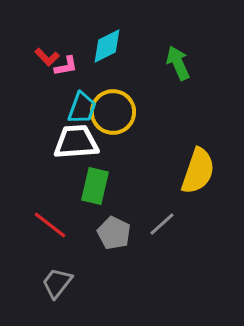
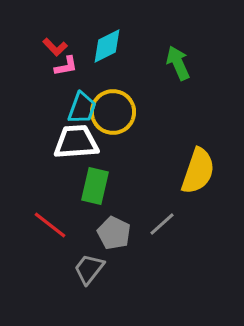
red L-shape: moved 8 px right, 10 px up
gray trapezoid: moved 32 px right, 14 px up
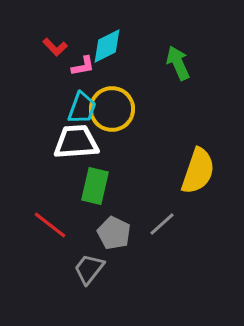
pink L-shape: moved 17 px right
yellow circle: moved 1 px left, 3 px up
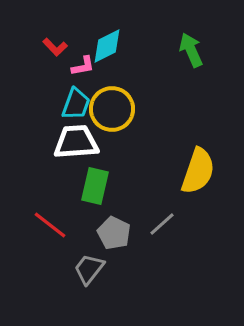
green arrow: moved 13 px right, 13 px up
cyan trapezoid: moved 6 px left, 4 px up
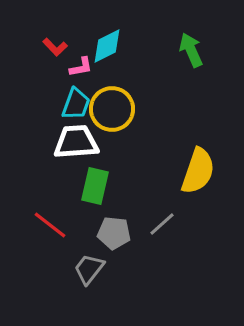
pink L-shape: moved 2 px left, 1 px down
gray pentagon: rotated 20 degrees counterclockwise
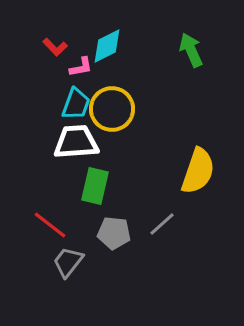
gray trapezoid: moved 21 px left, 7 px up
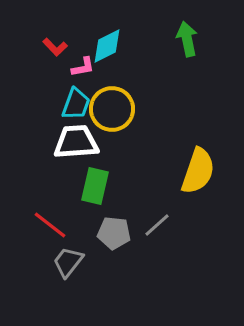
green arrow: moved 4 px left, 11 px up; rotated 12 degrees clockwise
pink L-shape: moved 2 px right
gray line: moved 5 px left, 1 px down
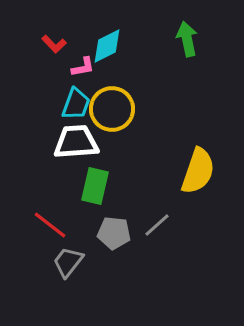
red L-shape: moved 1 px left, 3 px up
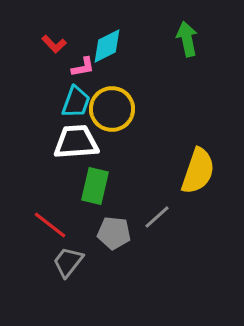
cyan trapezoid: moved 2 px up
gray line: moved 8 px up
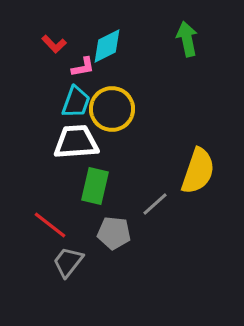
gray line: moved 2 px left, 13 px up
